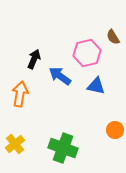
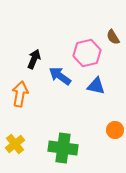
green cross: rotated 12 degrees counterclockwise
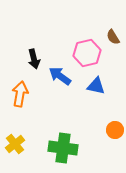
black arrow: rotated 144 degrees clockwise
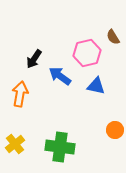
black arrow: rotated 48 degrees clockwise
green cross: moved 3 px left, 1 px up
